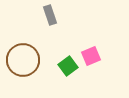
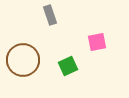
pink square: moved 6 px right, 14 px up; rotated 12 degrees clockwise
green square: rotated 12 degrees clockwise
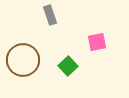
green square: rotated 18 degrees counterclockwise
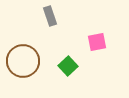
gray rectangle: moved 1 px down
brown circle: moved 1 px down
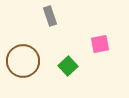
pink square: moved 3 px right, 2 px down
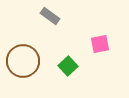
gray rectangle: rotated 36 degrees counterclockwise
